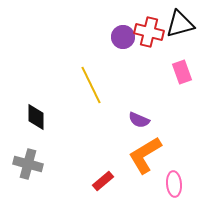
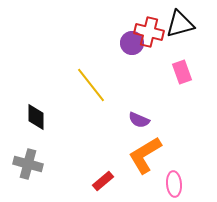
purple circle: moved 9 px right, 6 px down
yellow line: rotated 12 degrees counterclockwise
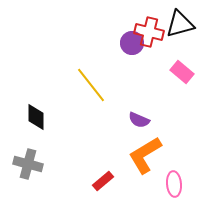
pink rectangle: rotated 30 degrees counterclockwise
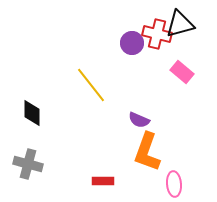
red cross: moved 8 px right, 2 px down
black diamond: moved 4 px left, 4 px up
orange L-shape: moved 2 px right, 3 px up; rotated 39 degrees counterclockwise
red rectangle: rotated 40 degrees clockwise
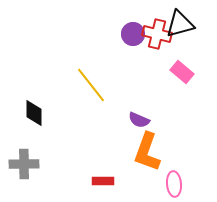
purple circle: moved 1 px right, 9 px up
black diamond: moved 2 px right
gray cross: moved 4 px left; rotated 16 degrees counterclockwise
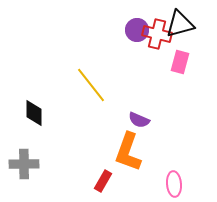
purple circle: moved 4 px right, 4 px up
pink rectangle: moved 2 px left, 10 px up; rotated 65 degrees clockwise
orange L-shape: moved 19 px left
red rectangle: rotated 60 degrees counterclockwise
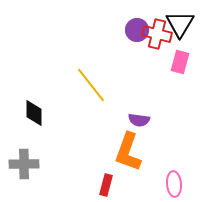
black triangle: rotated 44 degrees counterclockwise
purple semicircle: rotated 15 degrees counterclockwise
red rectangle: moved 3 px right, 4 px down; rotated 15 degrees counterclockwise
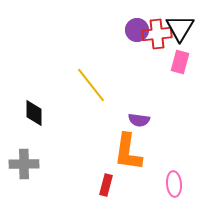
black triangle: moved 4 px down
red cross: rotated 20 degrees counterclockwise
orange L-shape: rotated 12 degrees counterclockwise
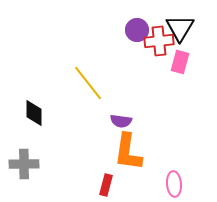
red cross: moved 2 px right, 7 px down
yellow line: moved 3 px left, 2 px up
purple semicircle: moved 18 px left, 1 px down
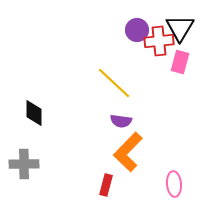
yellow line: moved 26 px right; rotated 9 degrees counterclockwise
orange L-shape: rotated 36 degrees clockwise
